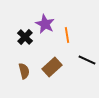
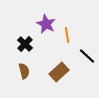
purple star: moved 1 px right
black cross: moved 7 px down
black line: moved 4 px up; rotated 18 degrees clockwise
brown rectangle: moved 7 px right, 5 px down
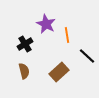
black cross: rotated 14 degrees clockwise
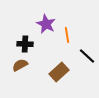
black cross: rotated 35 degrees clockwise
brown semicircle: moved 4 px left, 6 px up; rotated 105 degrees counterclockwise
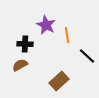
purple star: moved 1 px down
brown rectangle: moved 9 px down
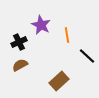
purple star: moved 5 px left
black cross: moved 6 px left, 2 px up; rotated 28 degrees counterclockwise
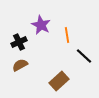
black line: moved 3 px left
